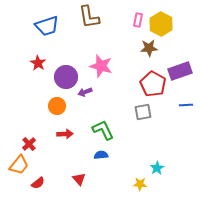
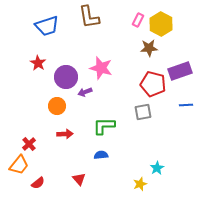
pink rectangle: rotated 16 degrees clockwise
pink star: moved 2 px down
red pentagon: rotated 15 degrees counterclockwise
green L-shape: moved 1 px right, 4 px up; rotated 65 degrees counterclockwise
yellow star: rotated 24 degrees counterclockwise
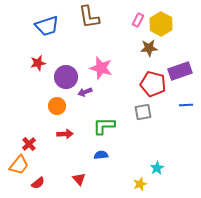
red star: rotated 28 degrees clockwise
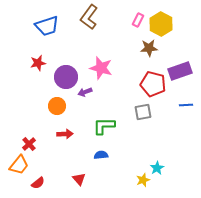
brown L-shape: rotated 45 degrees clockwise
yellow star: moved 3 px right, 4 px up
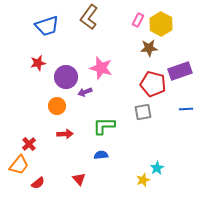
blue line: moved 4 px down
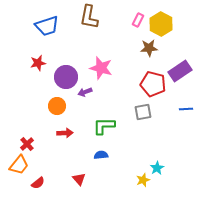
brown L-shape: rotated 25 degrees counterclockwise
purple rectangle: rotated 15 degrees counterclockwise
red arrow: moved 1 px up
red cross: moved 2 px left
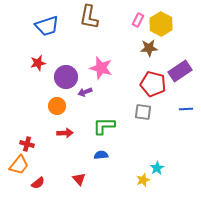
gray square: rotated 18 degrees clockwise
red cross: rotated 32 degrees counterclockwise
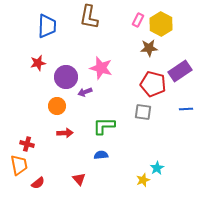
blue trapezoid: rotated 70 degrees counterclockwise
orange trapezoid: rotated 50 degrees counterclockwise
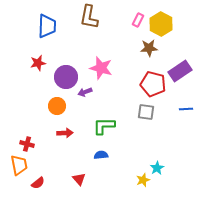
gray square: moved 3 px right
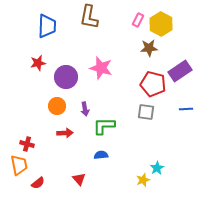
purple arrow: moved 17 px down; rotated 80 degrees counterclockwise
